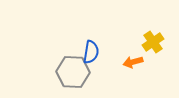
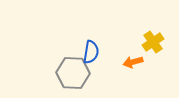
gray hexagon: moved 1 px down
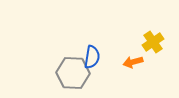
blue semicircle: moved 1 px right, 5 px down
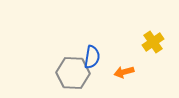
orange arrow: moved 9 px left, 10 px down
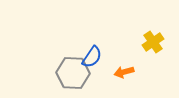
blue semicircle: rotated 25 degrees clockwise
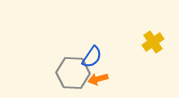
orange arrow: moved 26 px left, 7 px down
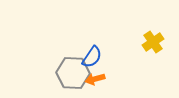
orange arrow: moved 3 px left
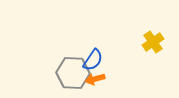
blue semicircle: moved 1 px right, 3 px down
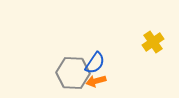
blue semicircle: moved 2 px right, 3 px down
orange arrow: moved 1 px right, 2 px down
